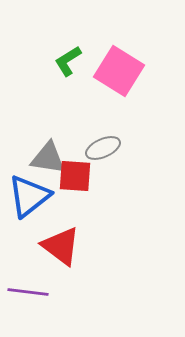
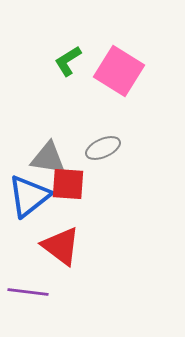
red square: moved 7 px left, 8 px down
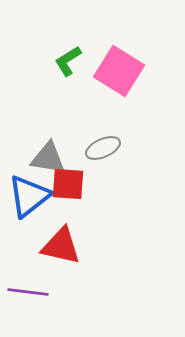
red triangle: rotated 24 degrees counterclockwise
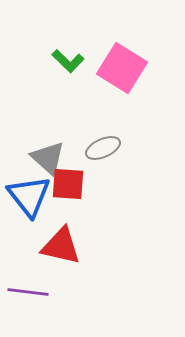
green L-shape: rotated 104 degrees counterclockwise
pink square: moved 3 px right, 3 px up
gray triangle: rotated 33 degrees clockwise
blue triangle: rotated 30 degrees counterclockwise
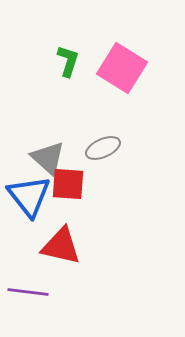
green L-shape: rotated 116 degrees counterclockwise
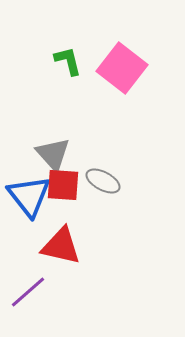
green L-shape: rotated 32 degrees counterclockwise
pink square: rotated 6 degrees clockwise
gray ellipse: moved 33 px down; rotated 52 degrees clockwise
gray triangle: moved 5 px right, 4 px up; rotated 6 degrees clockwise
red square: moved 5 px left, 1 px down
purple line: rotated 48 degrees counterclockwise
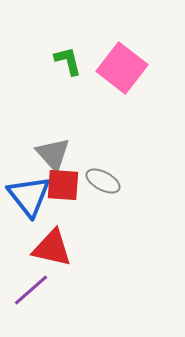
red triangle: moved 9 px left, 2 px down
purple line: moved 3 px right, 2 px up
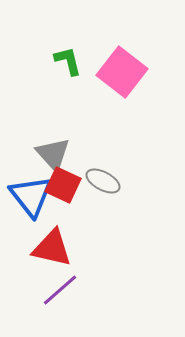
pink square: moved 4 px down
red square: rotated 21 degrees clockwise
blue triangle: moved 2 px right
purple line: moved 29 px right
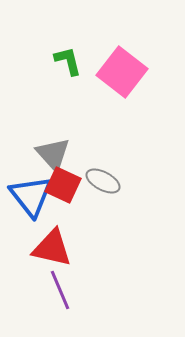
purple line: rotated 72 degrees counterclockwise
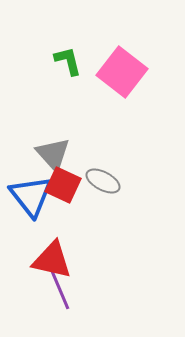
red triangle: moved 12 px down
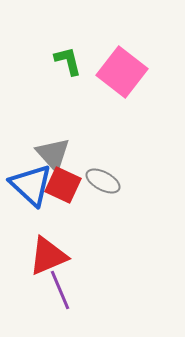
blue triangle: moved 11 px up; rotated 9 degrees counterclockwise
red triangle: moved 4 px left, 4 px up; rotated 36 degrees counterclockwise
